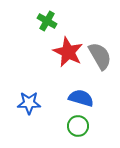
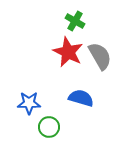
green cross: moved 28 px right
green circle: moved 29 px left, 1 px down
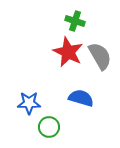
green cross: rotated 12 degrees counterclockwise
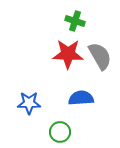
red star: moved 2 px down; rotated 24 degrees counterclockwise
blue semicircle: rotated 20 degrees counterclockwise
green circle: moved 11 px right, 5 px down
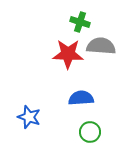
green cross: moved 5 px right, 1 px down
gray semicircle: moved 1 px right, 10 px up; rotated 56 degrees counterclockwise
blue star: moved 14 px down; rotated 20 degrees clockwise
green circle: moved 30 px right
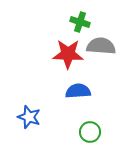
blue semicircle: moved 3 px left, 7 px up
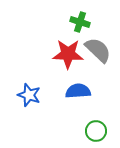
gray semicircle: moved 3 px left, 4 px down; rotated 40 degrees clockwise
blue star: moved 22 px up
green circle: moved 6 px right, 1 px up
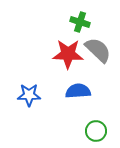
blue star: rotated 20 degrees counterclockwise
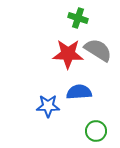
green cross: moved 2 px left, 4 px up
gray semicircle: rotated 12 degrees counterclockwise
blue semicircle: moved 1 px right, 1 px down
blue star: moved 19 px right, 11 px down
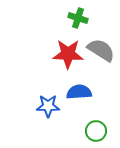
gray semicircle: moved 3 px right
